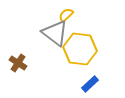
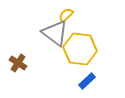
blue rectangle: moved 3 px left, 3 px up
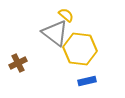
yellow semicircle: rotated 84 degrees clockwise
brown cross: rotated 30 degrees clockwise
blue rectangle: rotated 30 degrees clockwise
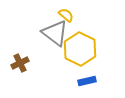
yellow hexagon: rotated 20 degrees clockwise
brown cross: moved 2 px right
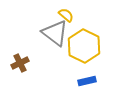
yellow hexagon: moved 4 px right, 3 px up
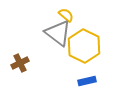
gray triangle: moved 3 px right
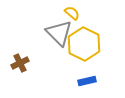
yellow semicircle: moved 6 px right, 2 px up
gray triangle: moved 1 px right; rotated 8 degrees clockwise
yellow hexagon: moved 2 px up
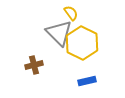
yellow semicircle: moved 1 px left; rotated 14 degrees clockwise
yellow hexagon: moved 2 px left, 1 px up
brown cross: moved 14 px right, 2 px down; rotated 12 degrees clockwise
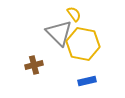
yellow semicircle: moved 3 px right, 1 px down
yellow hexagon: moved 1 px right, 1 px down; rotated 16 degrees counterclockwise
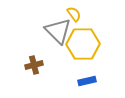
gray triangle: moved 1 px left, 2 px up
yellow hexagon: rotated 12 degrees counterclockwise
